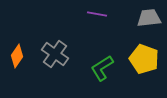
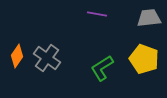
gray cross: moved 8 px left, 4 px down
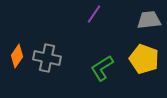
purple line: moved 3 px left; rotated 66 degrees counterclockwise
gray trapezoid: moved 2 px down
gray cross: rotated 24 degrees counterclockwise
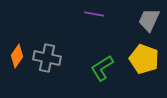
purple line: rotated 66 degrees clockwise
gray trapezoid: rotated 60 degrees counterclockwise
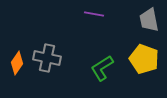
gray trapezoid: rotated 35 degrees counterclockwise
orange diamond: moved 7 px down
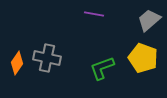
gray trapezoid: rotated 60 degrees clockwise
yellow pentagon: moved 1 px left, 1 px up
green L-shape: rotated 12 degrees clockwise
